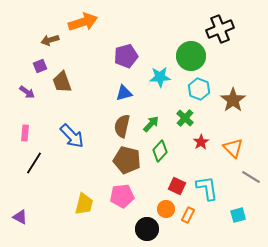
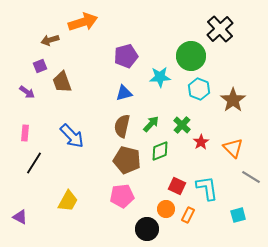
black cross: rotated 20 degrees counterclockwise
green cross: moved 3 px left, 7 px down
green diamond: rotated 25 degrees clockwise
yellow trapezoid: moved 16 px left, 3 px up; rotated 15 degrees clockwise
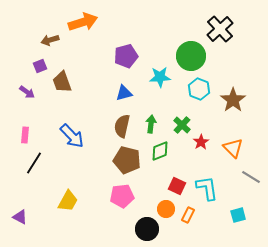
green arrow: rotated 36 degrees counterclockwise
pink rectangle: moved 2 px down
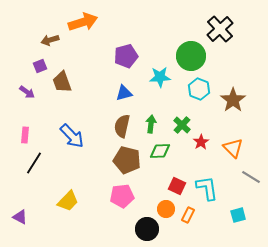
green diamond: rotated 20 degrees clockwise
yellow trapezoid: rotated 15 degrees clockwise
